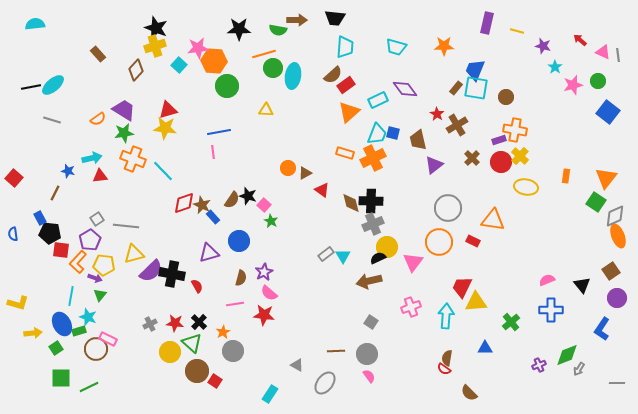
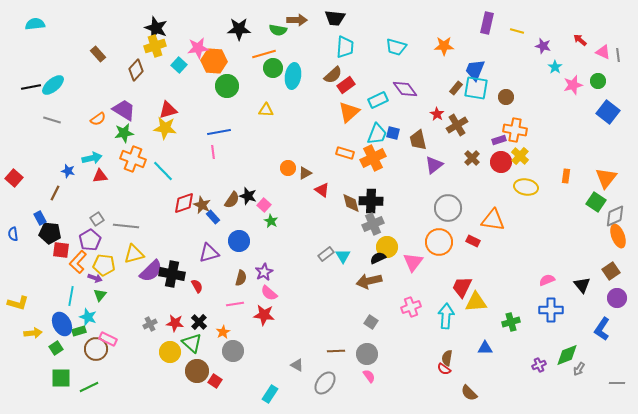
green cross at (511, 322): rotated 24 degrees clockwise
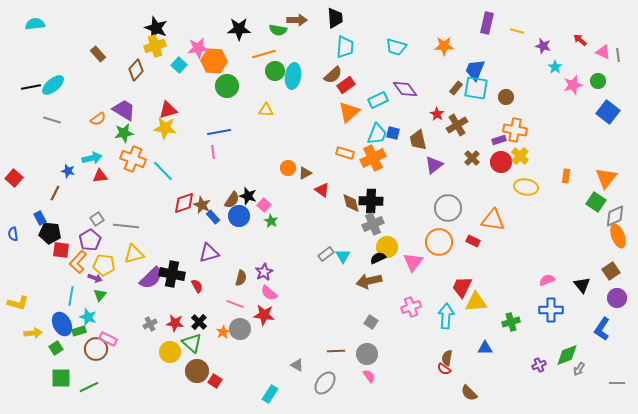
black trapezoid at (335, 18): rotated 100 degrees counterclockwise
green circle at (273, 68): moved 2 px right, 3 px down
blue circle at (239, 241): moved 25 px up
purple semicircle at (151, 271): moved 7 px down
pink line at (235, 304): rotated 30 degrees clockwise
gray circle at (233, 351): moved 7 px right, 22 px up
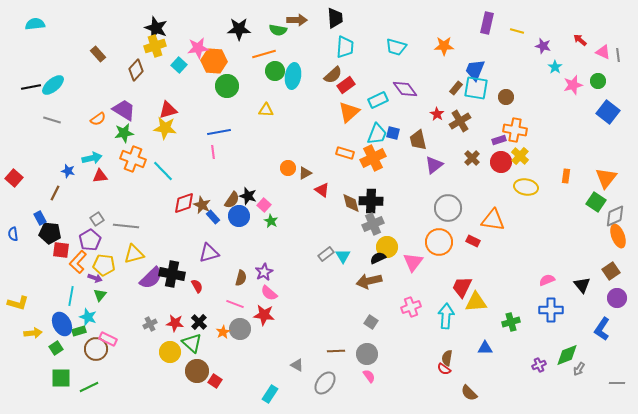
brown cross at (457, 125): moved 3 px right, 4 px up
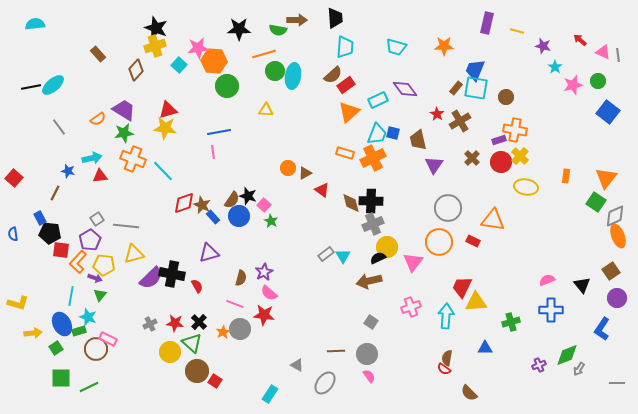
gray line at (52, 120): moved 7 px right, 7 px down; rotated 36 degrees clockwise
purple triangle at (434, 165): rotated 18 degrees counterclockwise
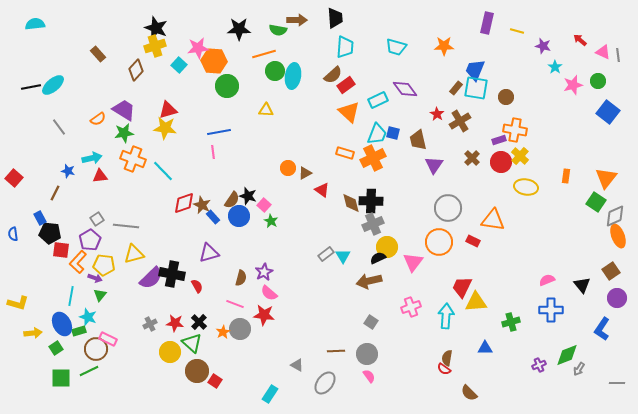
orange triangle at (349, 112): rotated 35 degrees counterclockwise
green line at (89, 387): moved 16 px up
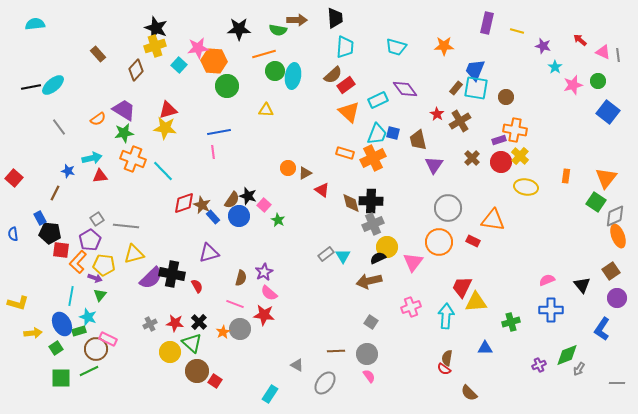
green star at (271, 221): moved 7 px right, 1 px up
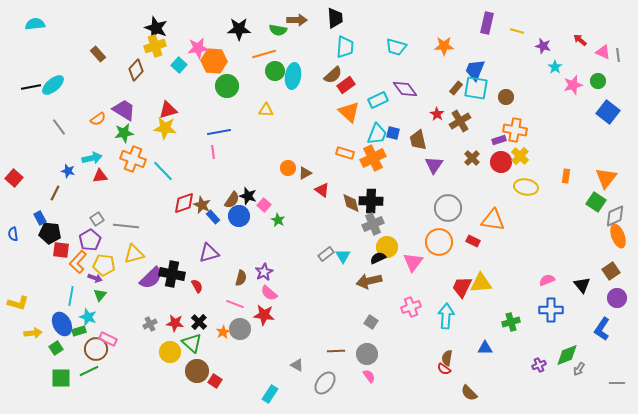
yellow triangle at (476, 302): moved 5 px right, 19 px up
